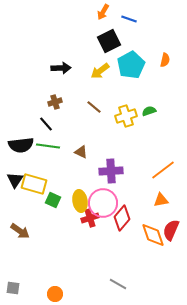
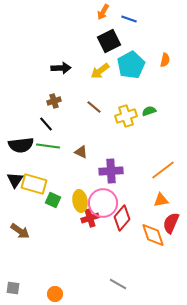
brown cross: moved 1 px left, 1 px up
red semicircle: moved 7 px up
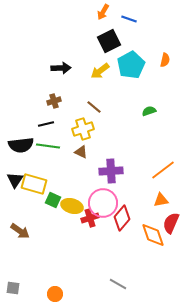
yellow cross: moved 43 px left, 13 px down
black line: rotated 63 degrees counterclockwise
yellow ellipse: moved 8 px left, 5 px down; rotated 65 degrees counterclockwise
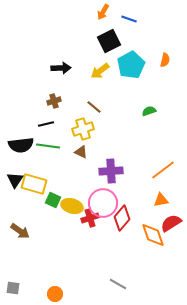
red semicircle: rotated 35 degrees clockwise
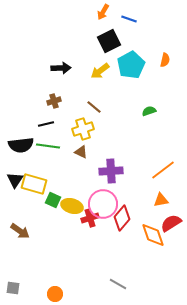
pink circle: moved 1 px down
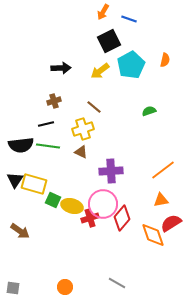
gray line: moved 1 px left, 1 px up
orange circle: moved 10 px right, 7 px up
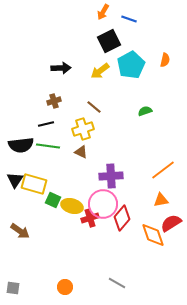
green semicircle: moved 4 px left
purple cross: moved 5 px down
